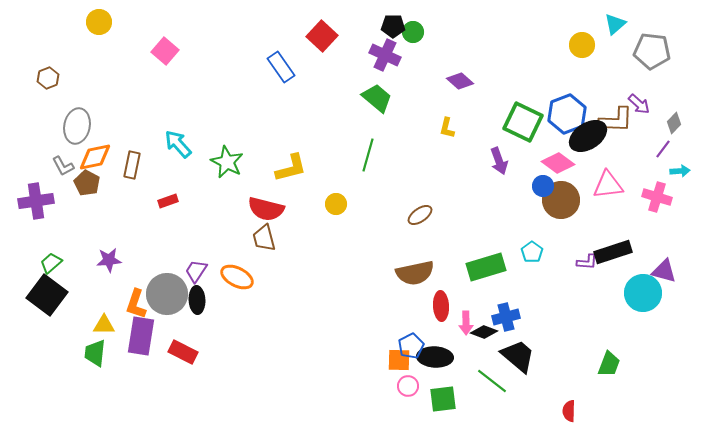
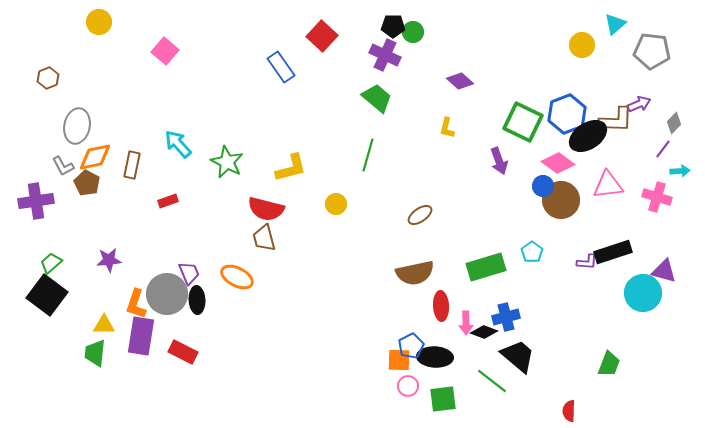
purple arrow at (639, 104): rotated 65 degrees counterclockwise
purple trapezoid at (196, 271): moved 7 px left, 2 px down; rotated 125 degrees clockwise
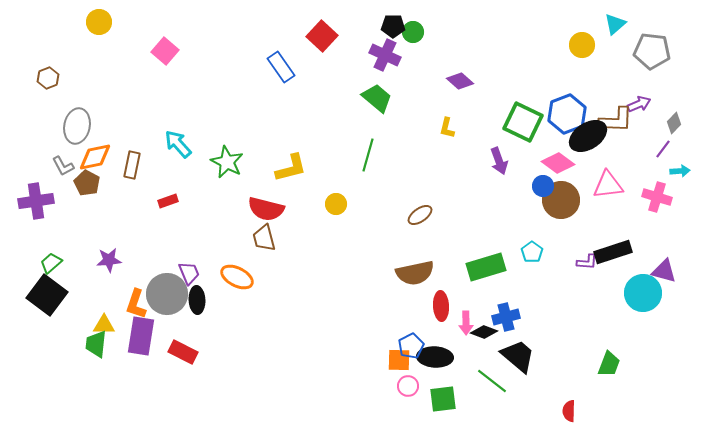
green trapezoid at (95, 353): moved 1 px right, 9 px up
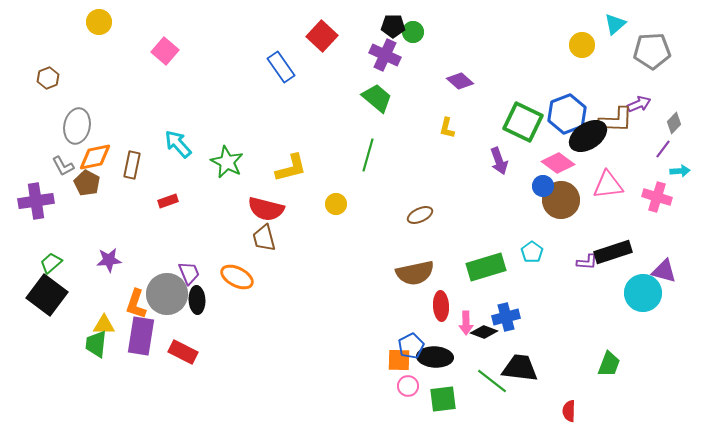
gray pentagon at (652, 51): rotated 9 degrees counterclockwise
brown ellipse at (420, 215): rotated 10 degrees clockwise
black trapezoid at (518, 356): moved 2 px right, 12 px down; rotated 33 degrees counterclockwise
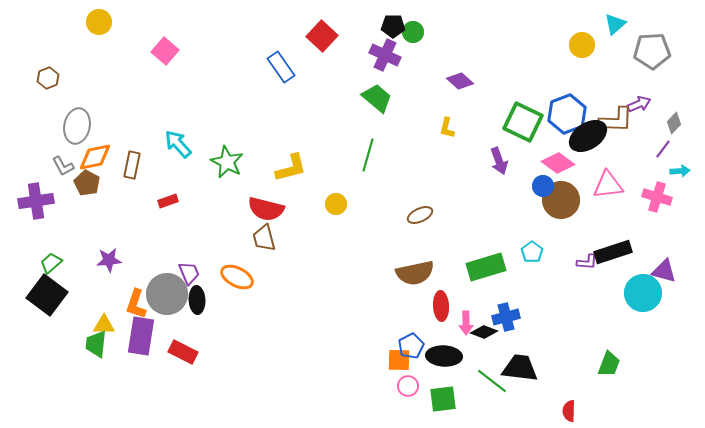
black ellipse at (435, 357): moved 9 px right, 1 px up
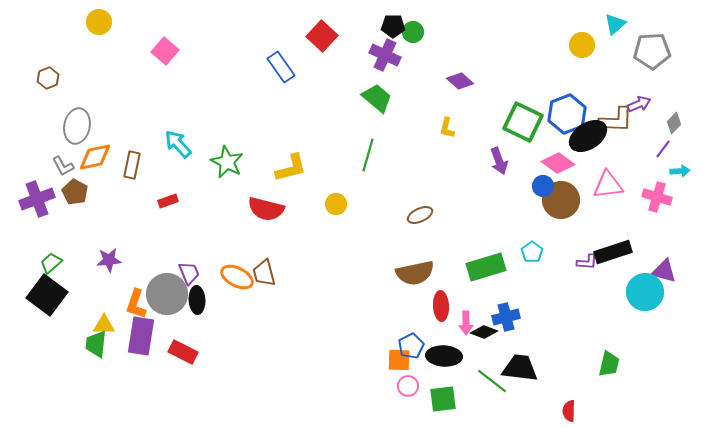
brown pentagon at (87, 183): moved 12 px left, 9 px down
purple cross at (36, 201): moved 1 px right, 2 px up; rotated 12 degrees counterclockwise
brown trapezoid at (264, 238): moved 35 px down
cyan circle at (643, 293): moved 2 px right, 1 px up
green trapezoid at (609, 364): rotated 8 degrees counterclockwise
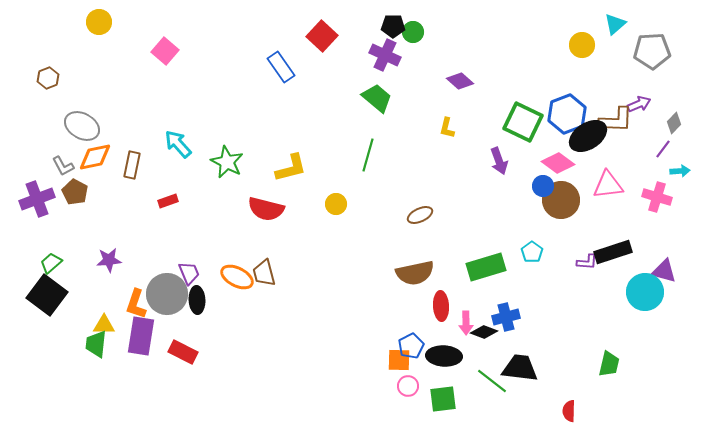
gray ellipse at (77, 126): moved 5 px right; rotated 72 degrees counterclockwise
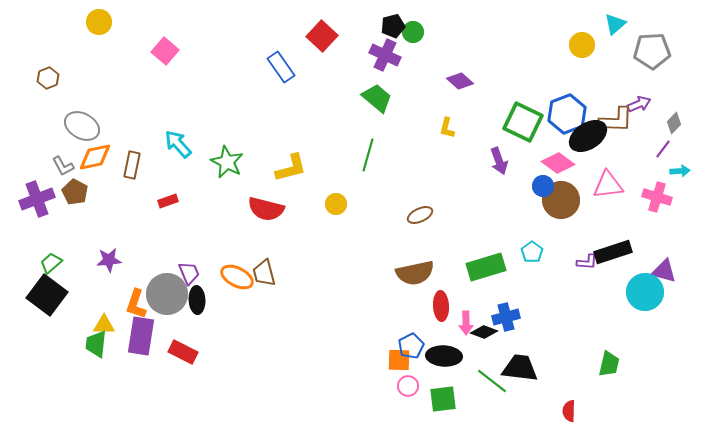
black pentagon at (393, 26): rotated 15 degrees counterclockwise
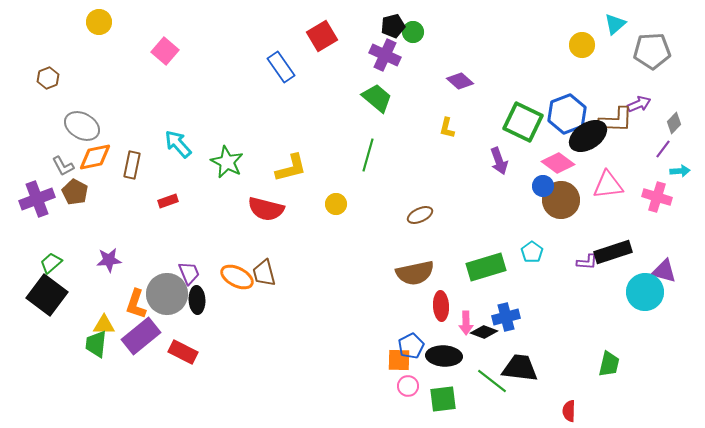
red square at (322, 36): rotated 16 degrees clockwise
purple rectangle at (141, 336): rotated 42 degrees clockwise
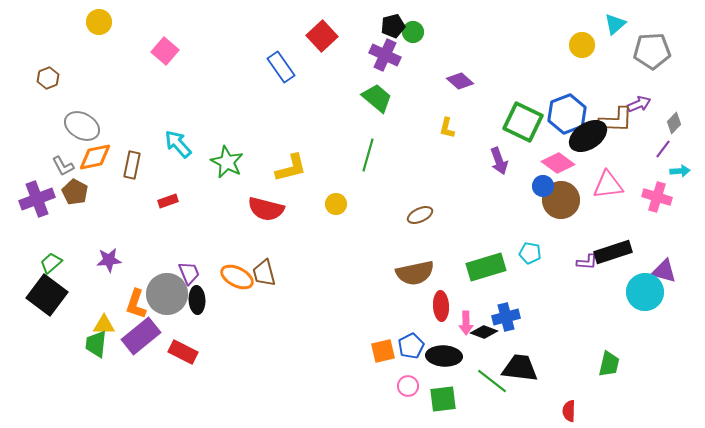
red square at (322, 36): rotated 12 degrees counterclockwise
cyan pentagon at (532, 252): moved 2 px left, 1 px down; rotated 25 degrees counterclockwise
orange square at (399, 360): moved 16 px left, 9 px up; rotated 15 degrees counterclockwise
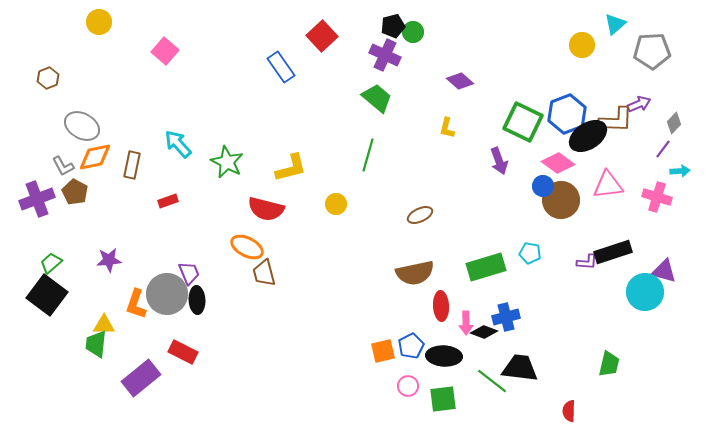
orange ellipse at (237, 277): moved 10 px right, 30 px up
purple rectangle at (141, 336): moved 42 px down
